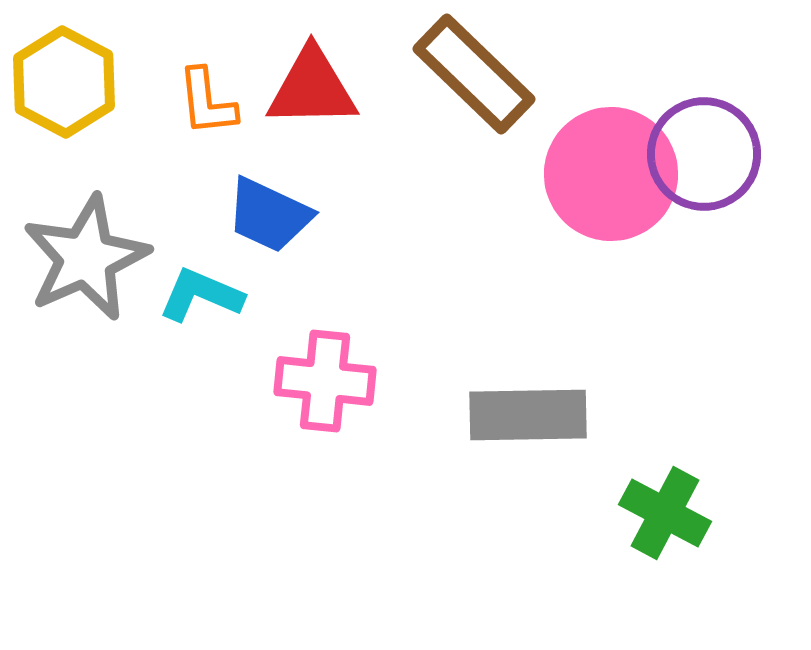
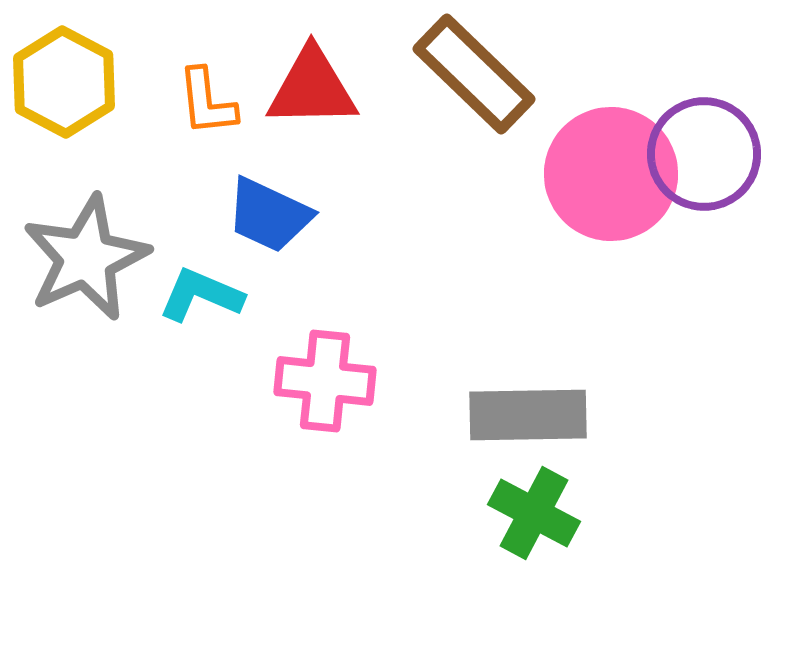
green cross: moved 131 px left
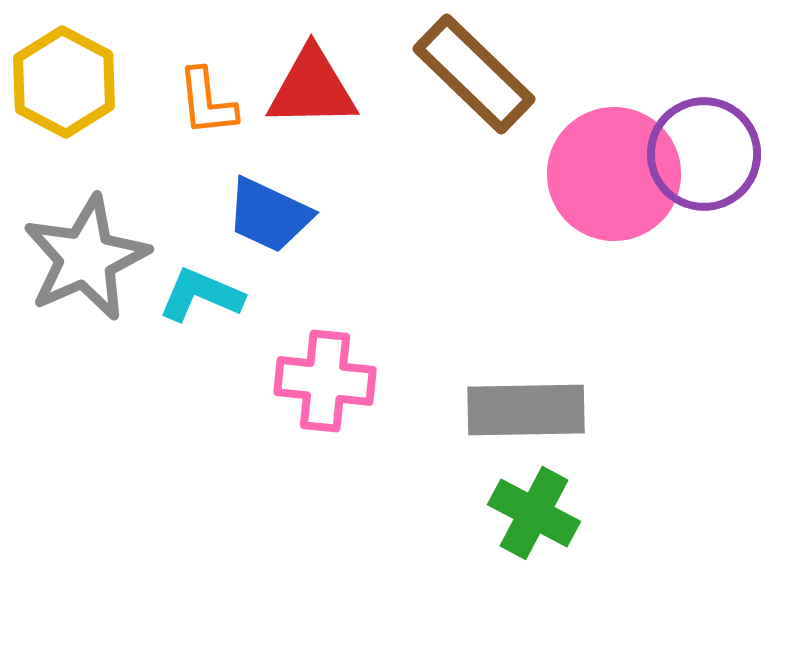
pink circle: moved 3 px right
gray rectangle: moved 2 px left, 5 px up
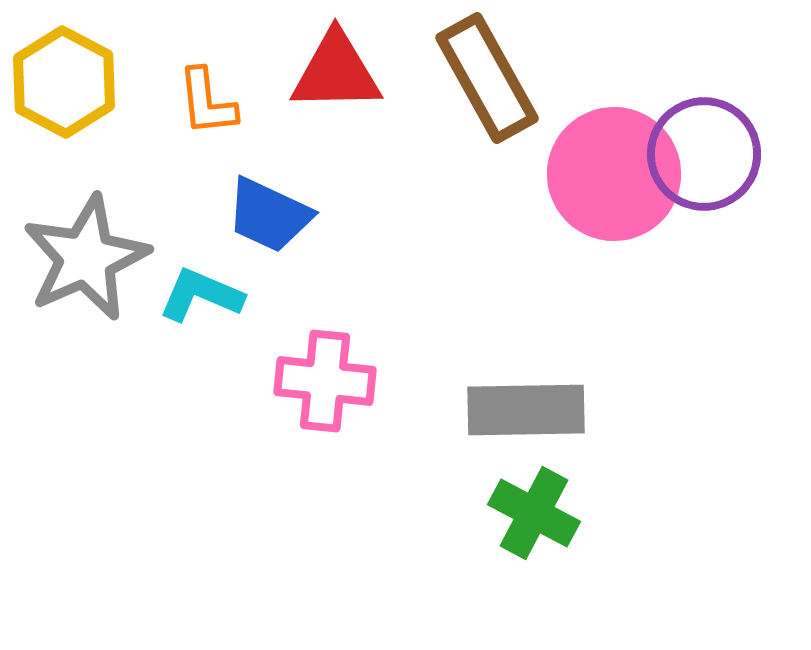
brown rectangle: moved 13 px right, 4 px down; rotated 17 degrees clockwise
red triangle: moved 24 px right, 16 px up
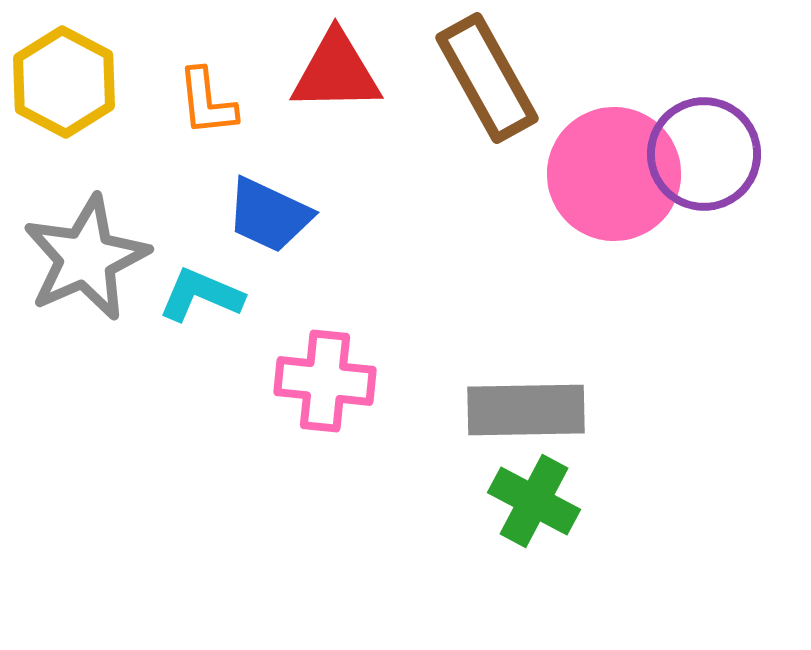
green cross: moved 12 px up
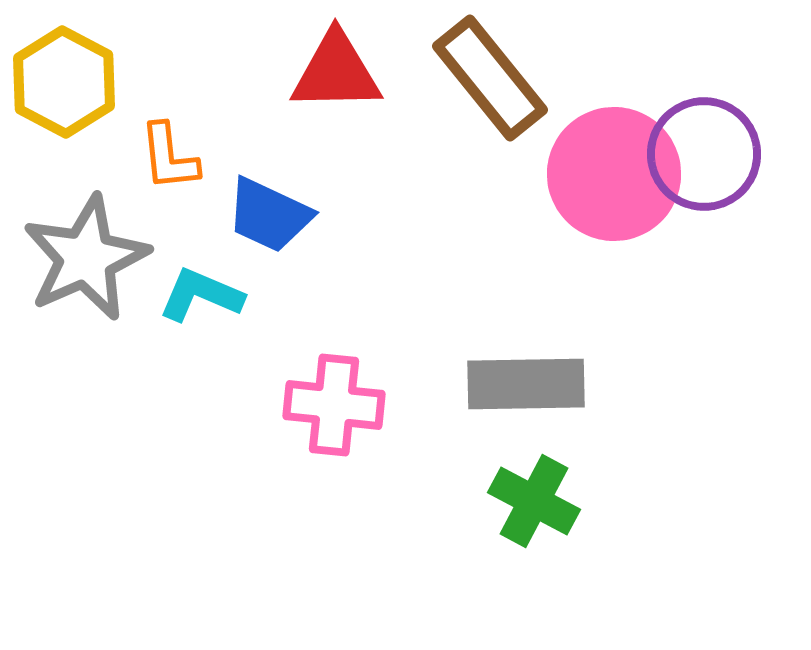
brown rectangle: moved 3 px right; rotated 10 degrees counterclockwise
orange L-shape: moved 38 px left, 55 px down
pink cross: moved 9 px right, 24 px down
gray rectangle: moved 26 px up
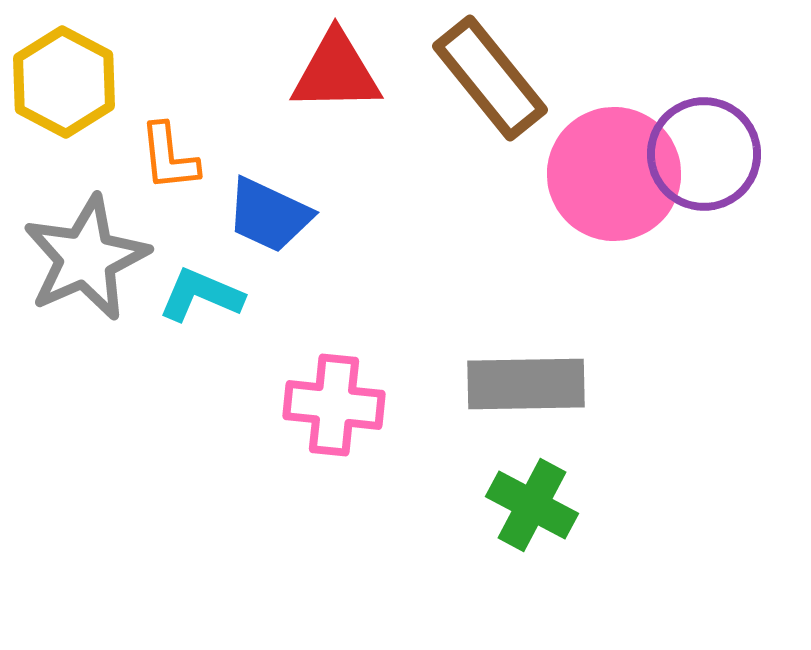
green cross: moved 2 px left, 4 px down
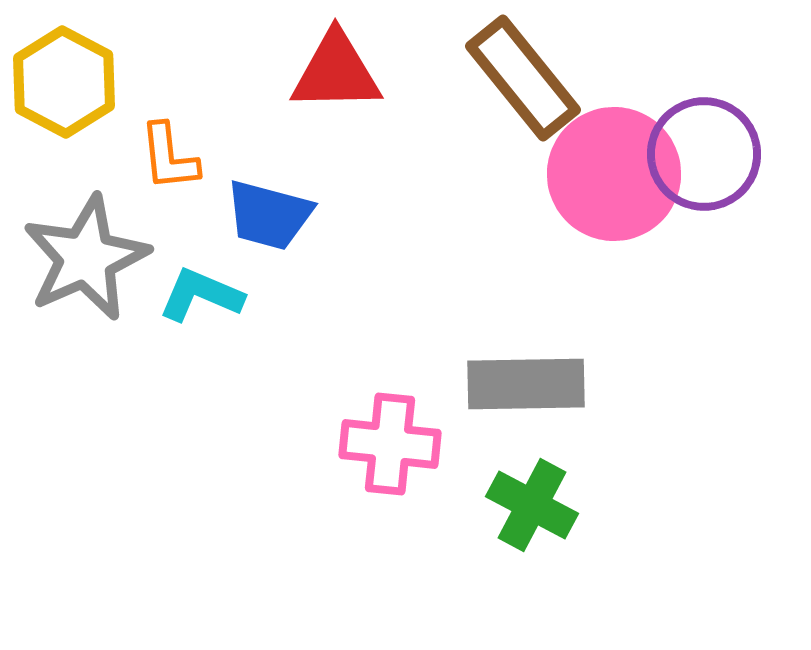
brown rectangle: moved 33 px right
blue trapezoid: rotated 10 degrees counterclockwise
pink cross: moved 56 px right, 39 px down
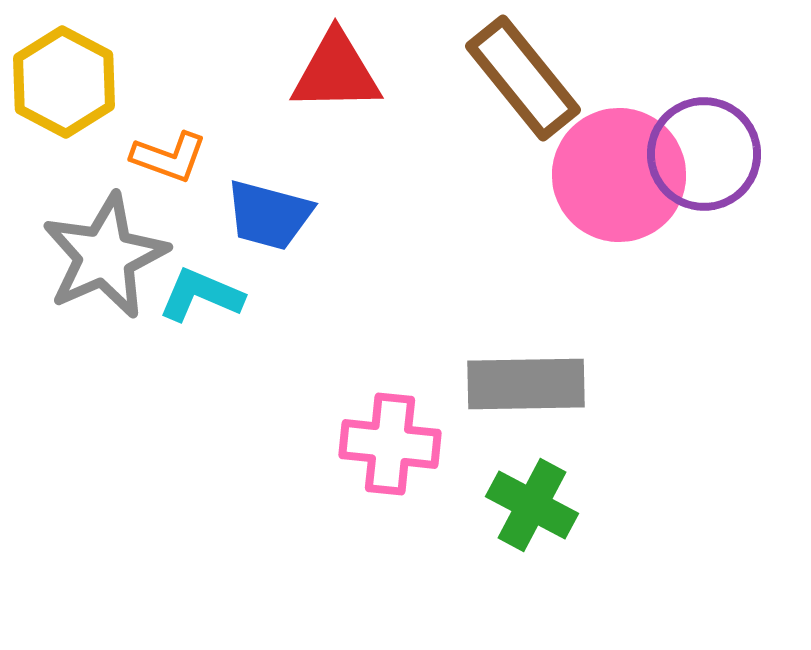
orange L-shape: rotated 64 degrees counterclockwise
pink circle: moved 5 px right, 1 px down
gray star: moved 19 px right, 2 px up
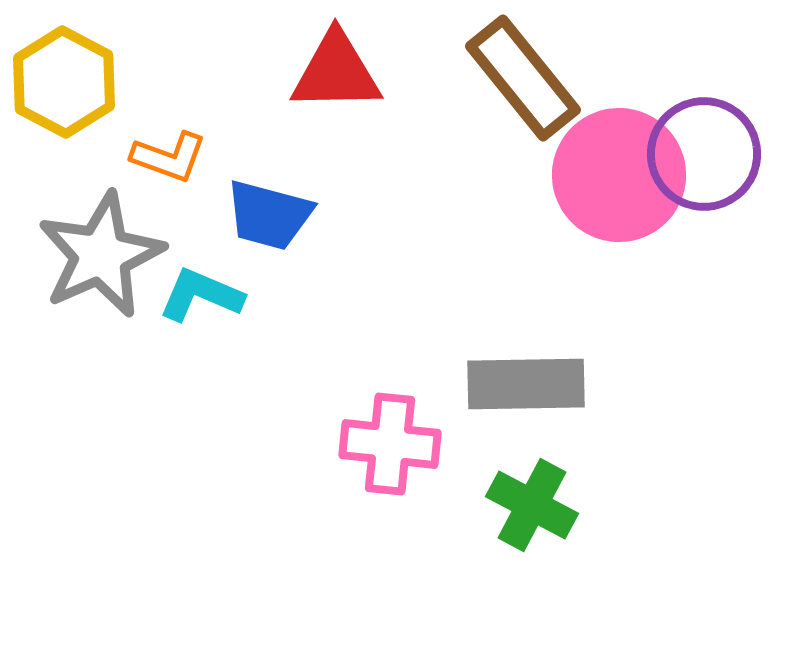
gray star: moved 4 px left, 1 px up
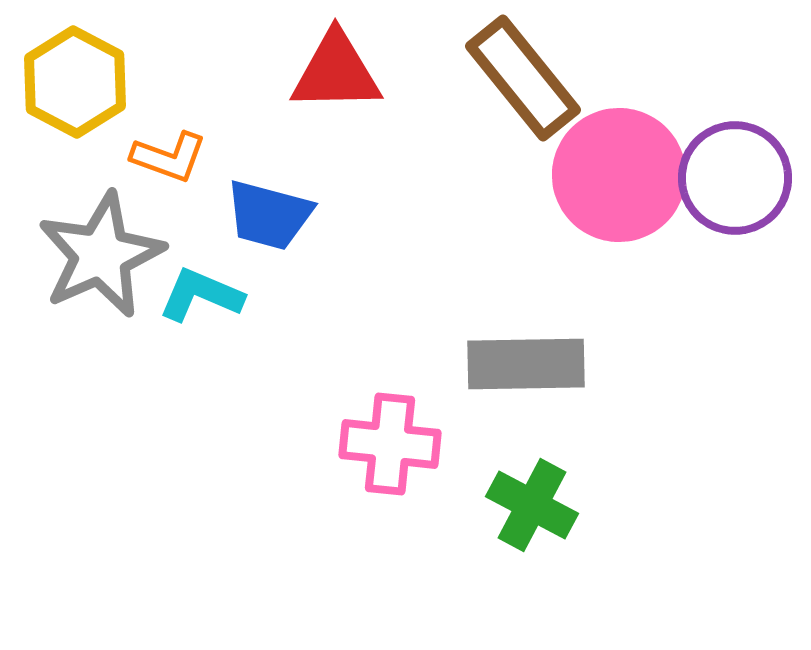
yellow hexagon: moved 11 px right
purple circle: moved 31 px right, 24 px down
gray rectangle: moved 20 px up
